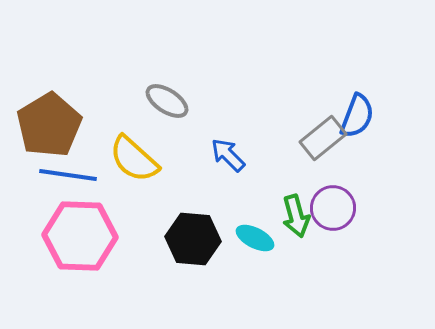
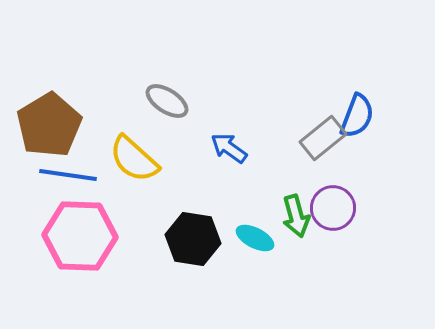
blue arrow: moved 1 px right, 7 px up; rotated 9 degrees counterclockwise
black hexagon: rotated 4 degrees clockwise
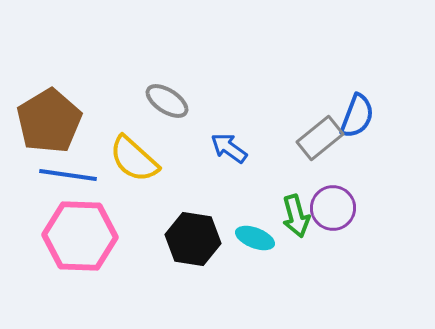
brown pentagon: moved 4 px up
gray rectangle: moved 3 px left
cyan ellipse: rotated 6 degrees counterclockwise
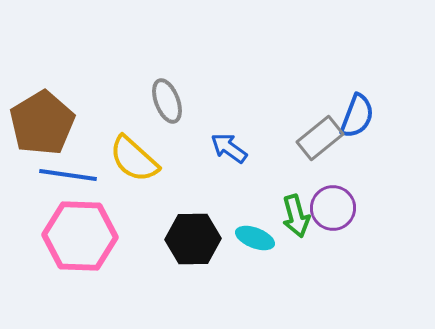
gray ellipse: rotated 36 degrees clockwise
brown pentagon: moved 7 px left, 2 px down
black hexagon: rotated 10 degrees counterclockwise
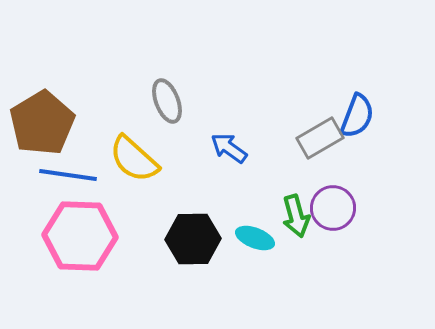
gray rectangle: rotated 9 degrees clockwise
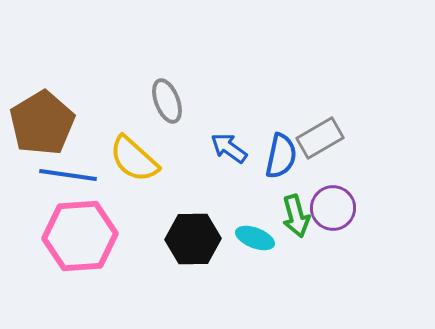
blue semicircle: moved 76 px left, 40 px down; rotated 9 degrees counterclockwise
pink hexagon: rotated 6 degrees counterclockwise
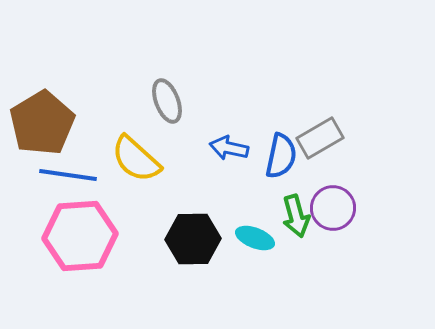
blue arrow: rotated 24 degrees counterclockwise
yellow semicircle: moved 2 px right
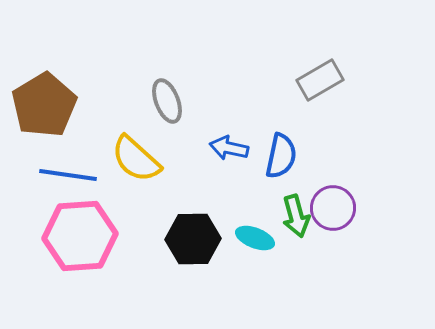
brown pentagon: moved 2 px right, 18 px up
gray rectangle: moved 58 px up
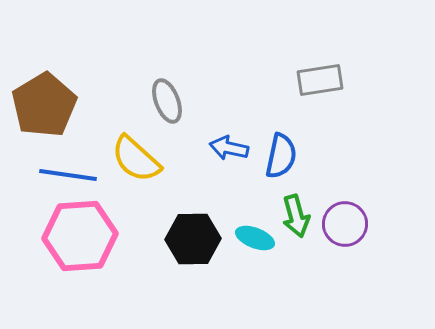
gray rectangle: rotated 21 degrees clockwise
purple circle: moved 12 px right, 16 px down
